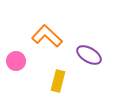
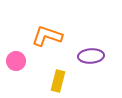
orange L-shape: rotated 24 degrees counterclockwise
purple ellipse: moved 2 px right, 1 px down; rotated 35 degrees counterclockwise
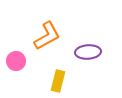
orange L-shape: rotated 132 degrees clockwise
purple ellipse: moved 3 px left, 4 px up
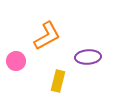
purple ellipse: moved 5 px down
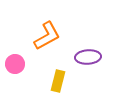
pink circle: moved 1 px left, 3 px down
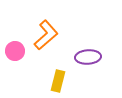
orange L-shape: moved 1 px left, 1 px up; rotated 12 degrees counterclockwise
pink circle: moved 13 px up
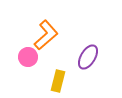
pink circle: moved 13 px right, 6 px down
purple ellipse: rotated 55 degrees counterclockwise
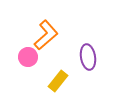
purple ellipse: rotated 40 degrees counterclockwise
yellow rectangle: rotated 25 degrees clockwise
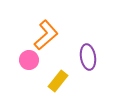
pink circle: moved 1 px right, 3 px down
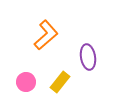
pink circle: moved 3 px left, 22 px down
yellow rectangle: moved 2 px right, 1 px down
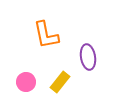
orange L-shape: rotated 120 degrees clockwise
